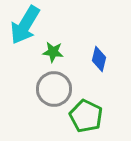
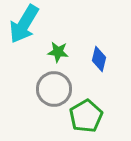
cyan arrow: moved 1 px left, 1 px up
green star: moved 5 px right
green pentagon: rotated 16 degrees clockwise
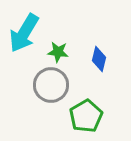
cyan arrow: moved 9 px down
gray circle: moved 3 px left, 4 px up
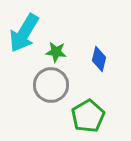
green star: moved 2 px left
green pentagon: moved 2 px right
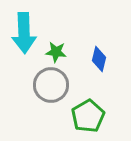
cyan arrow: rotated 33 degrees counterclockwise
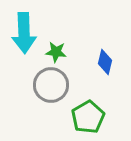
blue diamond: moved 6 px right, 3 px down
green pentagon: moved 1 px down
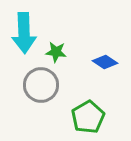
blue diamond: rotated 70 degrees counterclockwise
gray circle: moved 10 px left
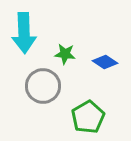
green star: moved 9 px right, 2 px down
gray circle: moved 2 px right, 1 px down
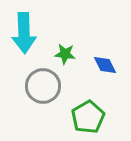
blue diamond: moved 3 px down; rotated 30 degrees clockwise
